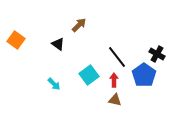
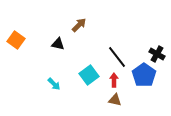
black triangle: rotated 24 degrees counterclockwise
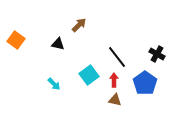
blue pentagon: moved 1 px right, 8 px down
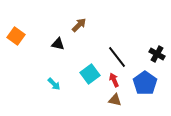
orange square: moved 4 px up
cyan square: moved 1 px right, 1 px up
red arrow: rotated 24 degrees counterclockwise
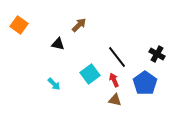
orange square: moved 3 px right, 11 px up
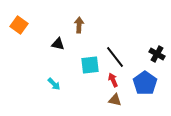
brown arrow: rotated 42 degrees counterclockwise
black line: moved 2 px left
cyan square: moved 9 px up; rotated 30 degrees clockwise
red arrow: moved 1 px left
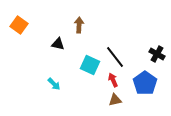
cyan square: rotated 30 degrees clockwise
brown triangle: rotated 24 degrees counterclockwise
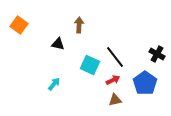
red arrow: rotated 88 degrees clockwise
cyan arrow: rotated 96 degrees counterclockwise
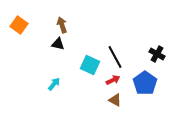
brown arrow: moved 17 px left; rotated 21 degrees counterclockwise
black line: rotated 10 degrees clockwise
brown triangle: rotated 40 degrees clockwise
